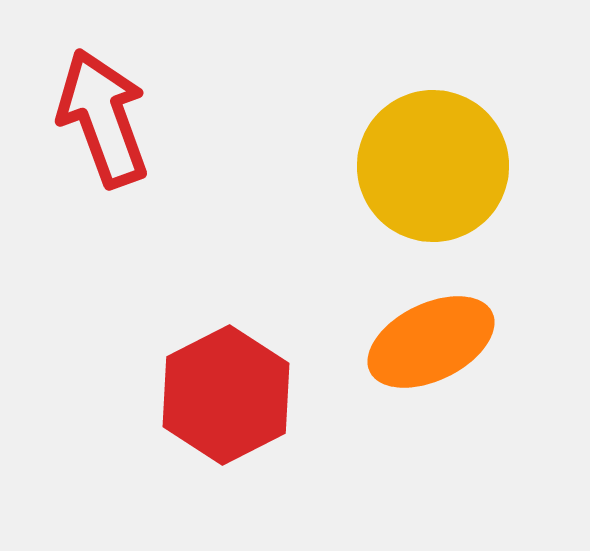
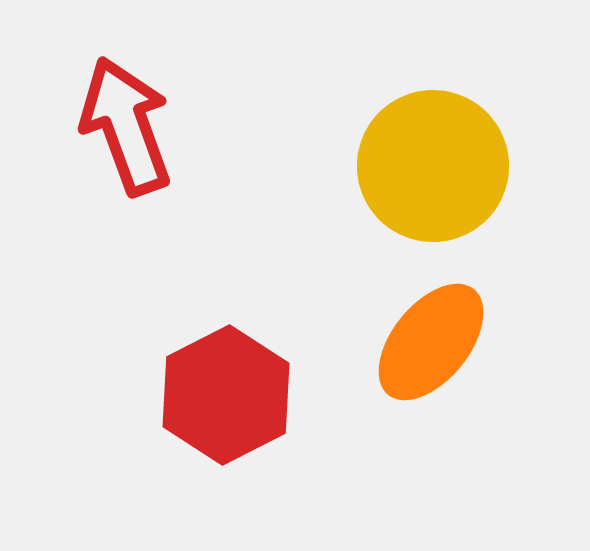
red arrow: moved 23 px right, 8 px down
orange ellipse: rotated 25 degrees counterclockwise
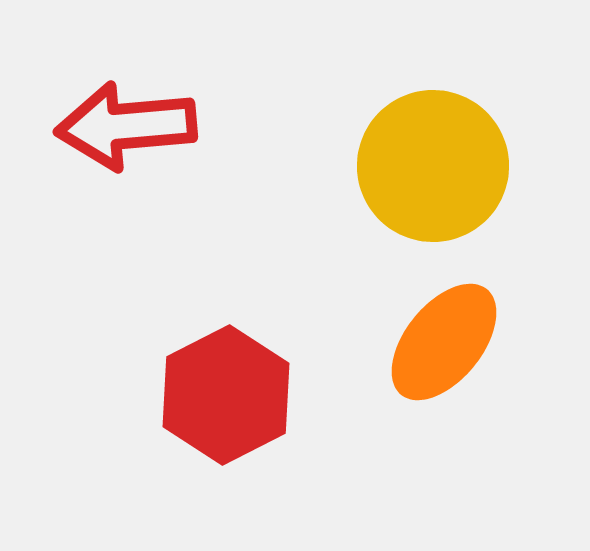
red arrow: rotated 75 degrees counterclockwise
orange ellipse: moved 13 px right
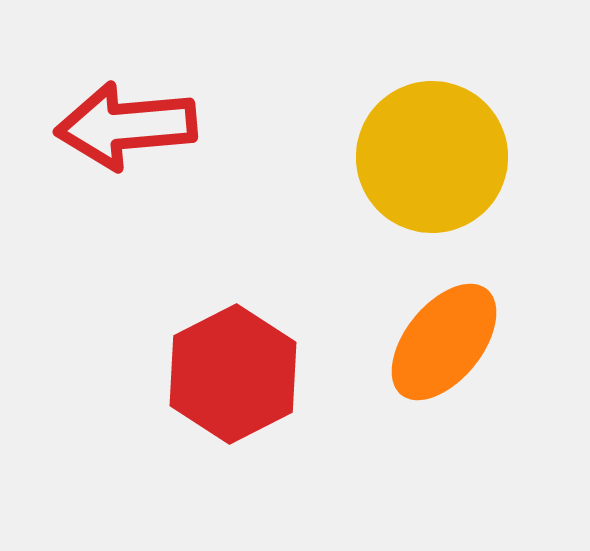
yellow circle: moved 1 px left, 9 px up
red hexagon: moved 7 px right, 21 px up
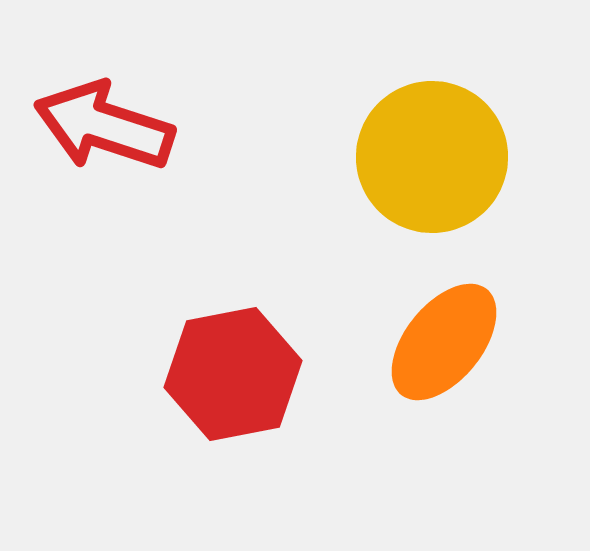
red arrow: moved 22 px left; rotated 23 degrees clockwise
red hexagon: rotated 16 degrees clockwise
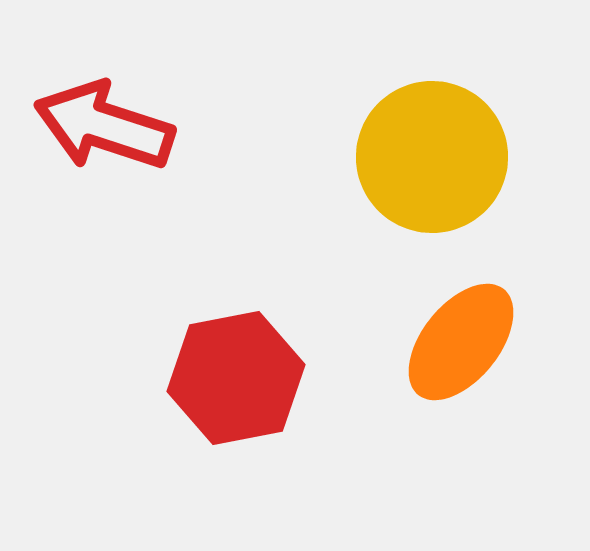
orange ellipse: moved 17 px right
red hexagon: moved 3 px right, 4 px down
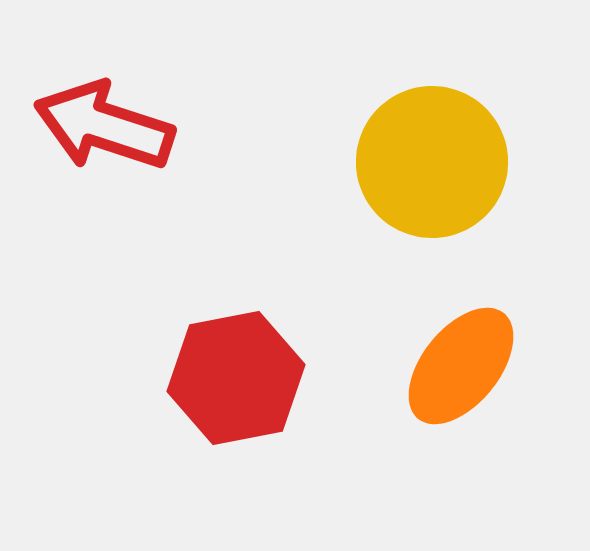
yellow circle: moved 5 px down
orange ellipse: moved 24 px down
